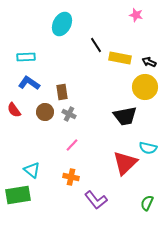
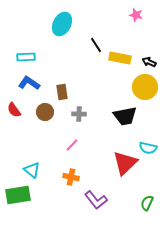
gray cross: moved 10 px right; rotated 24 degrees counterclockwise
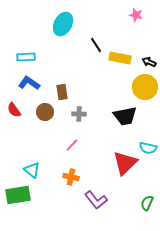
cyan ellipse: moved 1 px right
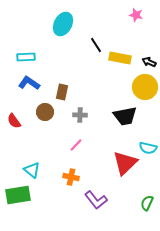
brown rectangle: rotated 21 degrees clockwise
red semicircle: moved 11 px down
gray cross: moved 1 px right, 1 px down
pink line: moved 4 px right
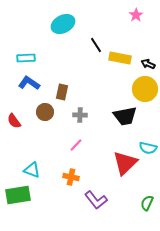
pink star: rotated 24 degrees clockwise
cyan ellipse: rotated 35 degrees clockwise
cyan rectangle: moved 1 px down
black arrow: moved 1 px left, 2 px down
yellow circle: moved 2 px down
cyan triangle: rotated 18 degrees counterclockwise
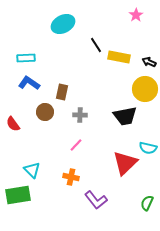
yellow rectangle: moved 1 px left, 1 px up
black arrow: moved 1 px right, 2 px up
red semicircle: moved 1 px left, 3 px down
cyan triangle: rotated 24 degrees clockwise
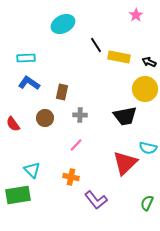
brown circle: moved 6 px down
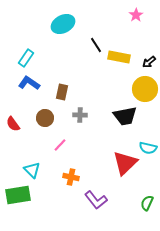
cyan rectangle: rotated 54 degrees counterclockwise
black arrow: rotated 64 degrees counterclockwise
pink line: moved 16 px left
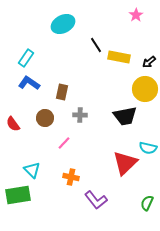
pink line: moved 4 px right, 2 px up
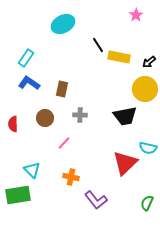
black line: moved 2 px right
brown rectangle: moved 3 px up
red semicircle: rotated 35 degrees clockwise
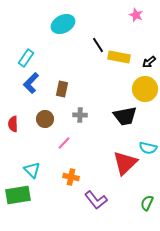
pink star: rotated 16 degrees counterclockwise
blue L-shape: moved 2 px right; rotated 80 degrees counterclockwise
brown circle: moved 1 px down
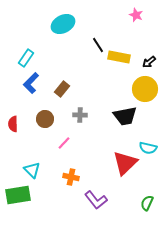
brown rectangle: rotated 28 degrees clockwise
